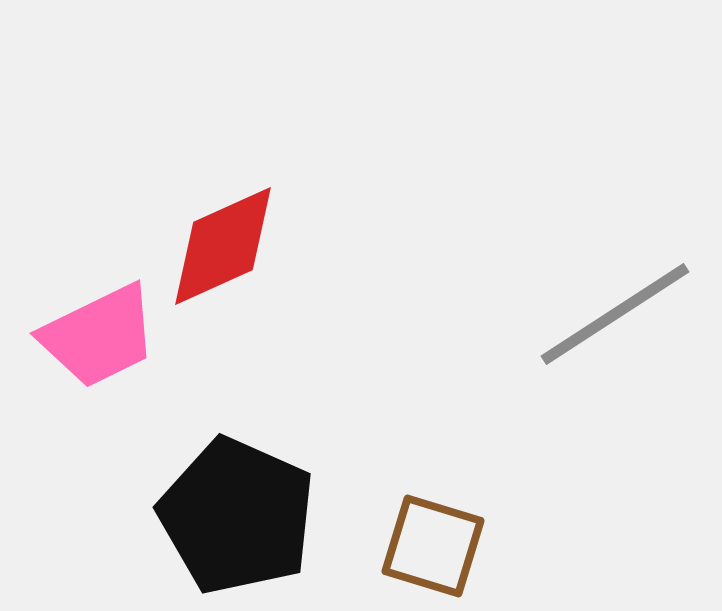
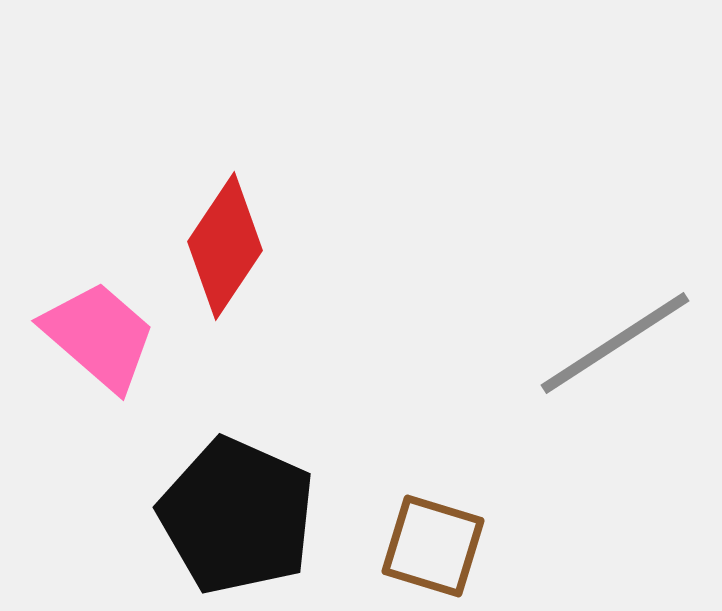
red diamond: moved 2 px right; rotated 32 degrees counterclockwise
gray line: moved 29 px down
pink trapezoid: rotated 113 degrees counterclockwise
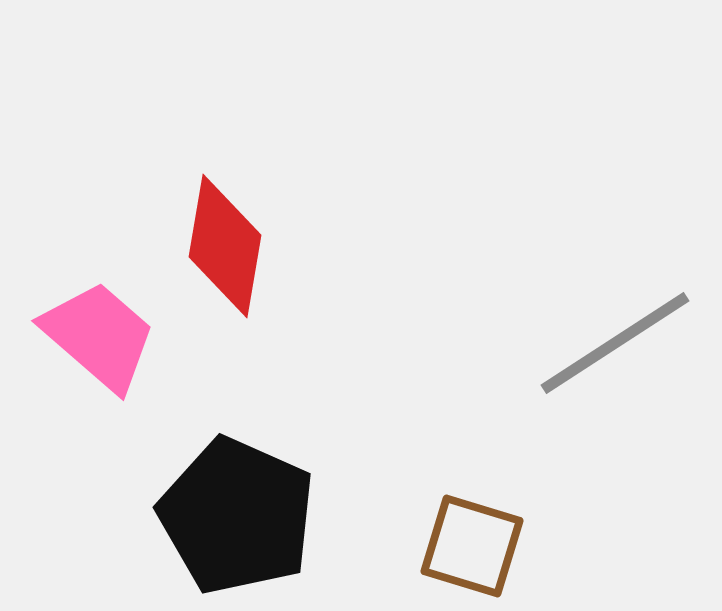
red diamond: rotated 24 degrees counterclockwise
brown square: moved 39 px right
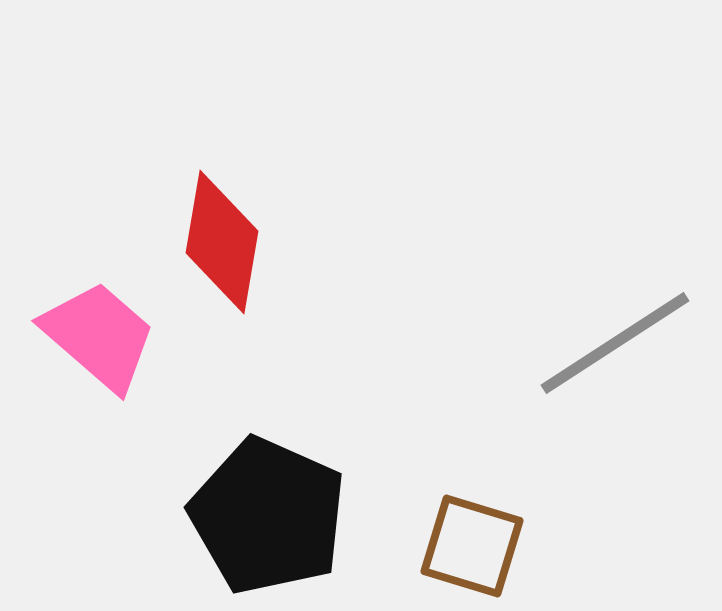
red diamond: moved 3 px left, 4 px up
black pentagon: moved 31 px right
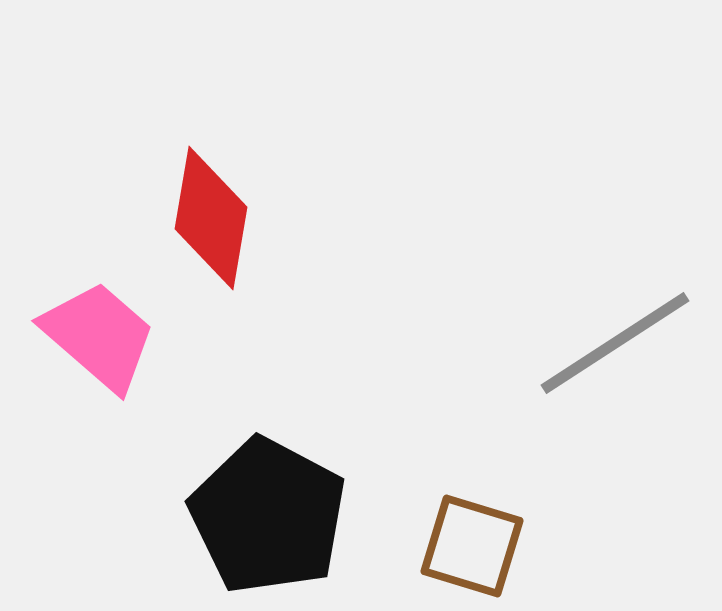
red diamond: moved 11 px left, 24 px up
black pentagon: rotated 4 degrees clockwise
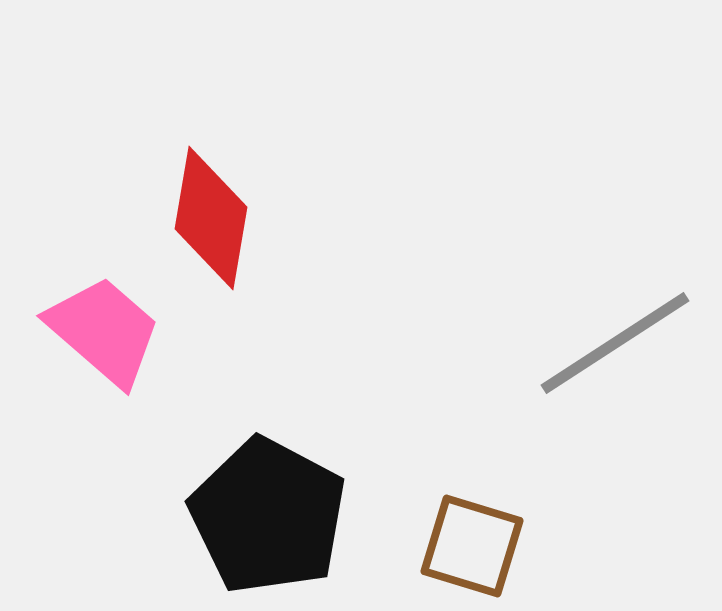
pink trapezoid: moved 5 px right, 5 px up
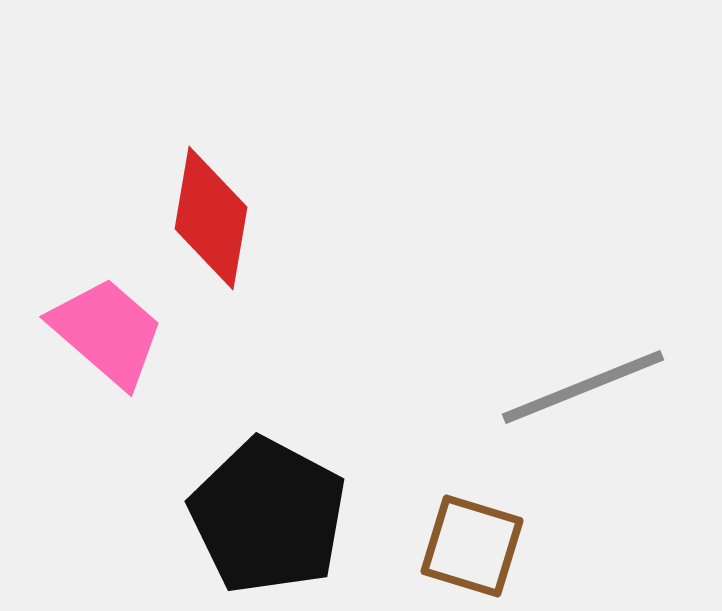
pink trapezoid: moved 3 px right, 1 px down
gray line: moved 32 px left, 44 px down; rotated 11 degrees clockwise
